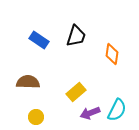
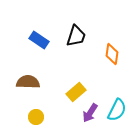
purple arrow: rotated 36 degrees counterclockwise
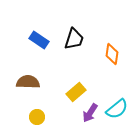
black trapezoid: moved 2 px left, 3 px down
cyan semicircle: moved 1 px up; rotated 25 degrees clockwise
yellow circle: moved 1 px right
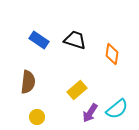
black trapezoid: moved 1 px right, 1 px down; rotated 90 degrees counterclockwise
brown semicircle: rotated 95 degrees clockwise
yellow rectangle: moved 1 px right, 2 px up
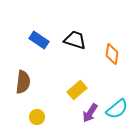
brown semicircle: moved 5 px left
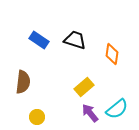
yellow rectangle: moved 7 px right, 3 px up
purple arrow: rotated 108 degrees clockwise
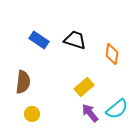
yellow circle: moved 5 px left, 3 px up
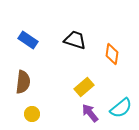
blue rectangle: moved 11 px left
cyan semicircle: moved 4 px right, 1 px up
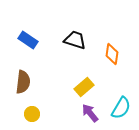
cyan semicircle: rotated 20 degrees counterclockwise
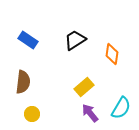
black trapezoid: rotated 50 degrees counterclockwise
